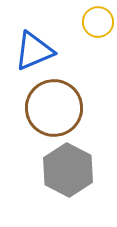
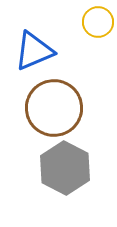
gray hexagon: moved 3 px left, 2 px up
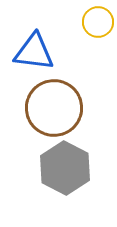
blue triangle: moved 1 px down; rotated 30 degrees clockwise
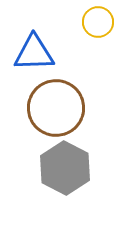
blue triangle: moved 1 px down; rotated 9 degrees counterclockwise
brown circle: moved 2 px right
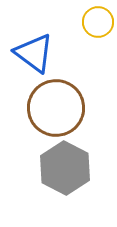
blue triangle: rotated 39 degrees clockwise
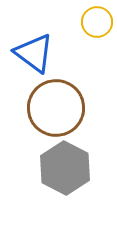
yellow circle: moved 1 px left
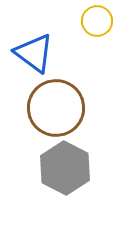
yellow circle: moved 1 px up
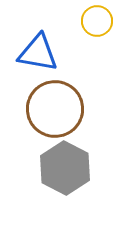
blue triangle: moved 4 px right; rotated 27 degrees counterclockwise
brown circle: moved 1 px left, 1 px down
